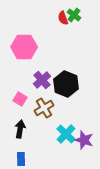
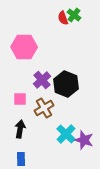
pink square: rotated 32 degrees counterclockwise
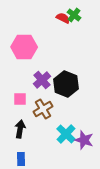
red semicircle: rotated 136 degrees clockwise
brown cross: moved 1 px left, 1 px down
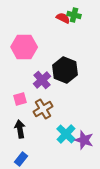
green cross: rotated 24 degrees counterclockwise
black hexagon: moved 1 px left, 14 px up
pink square: rotated 16 degrees counterclockwise
black arrow: rotated 18 degrees counterclockwise
blue rectangle: rotated 40 degrees clockwise
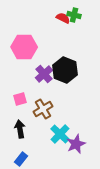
purple cross: moved 2 px right, 6 px up
cyan cross: moved 6 px left
purple star: moved 8 px left, 4 px down; rotated 30 degrees clockwise
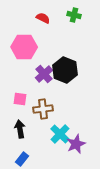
red semicircle: moved 20 px left
pink square: rotated 24 degrees clockwise
brown cross: rotated 24 degrees clockwise
blue rectangle: moved 1 px right
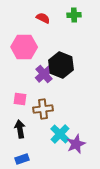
green cross: rotated 16 degrees counterclockwise
black hexagon: moved 4 px left, 5 px up
blue rectangle: rotated 32 degrees clockwise
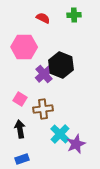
pink square: rotated 24 degrees clockwise
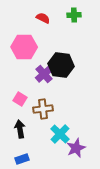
black hexagon: rotated 15 degrees counterclockwise
purple star: moved 4 px down
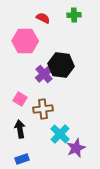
pink hexagon: moved 1 px right, 6 px up
